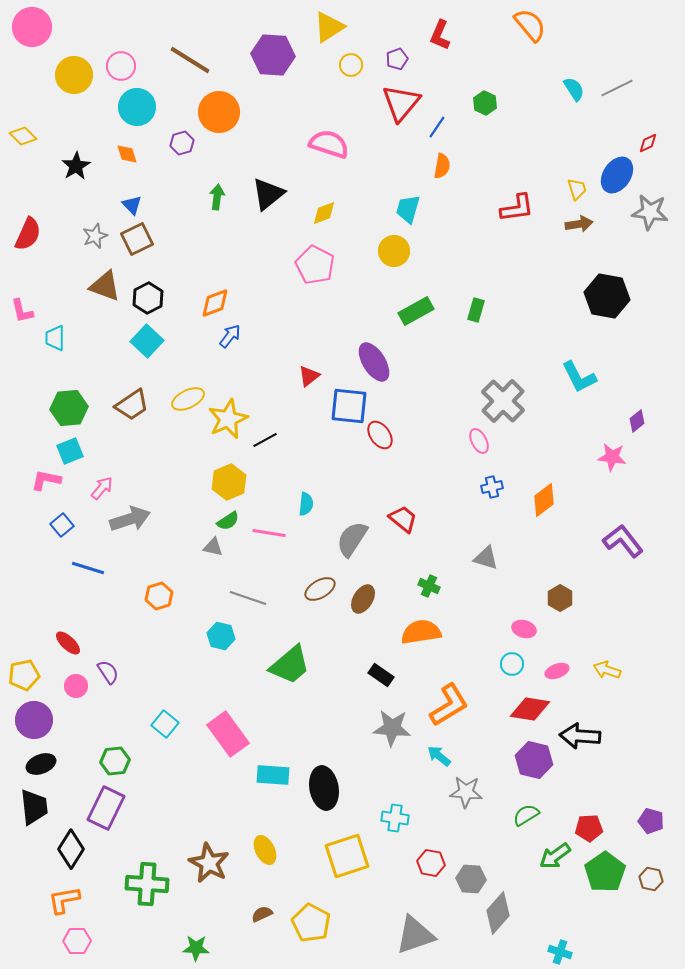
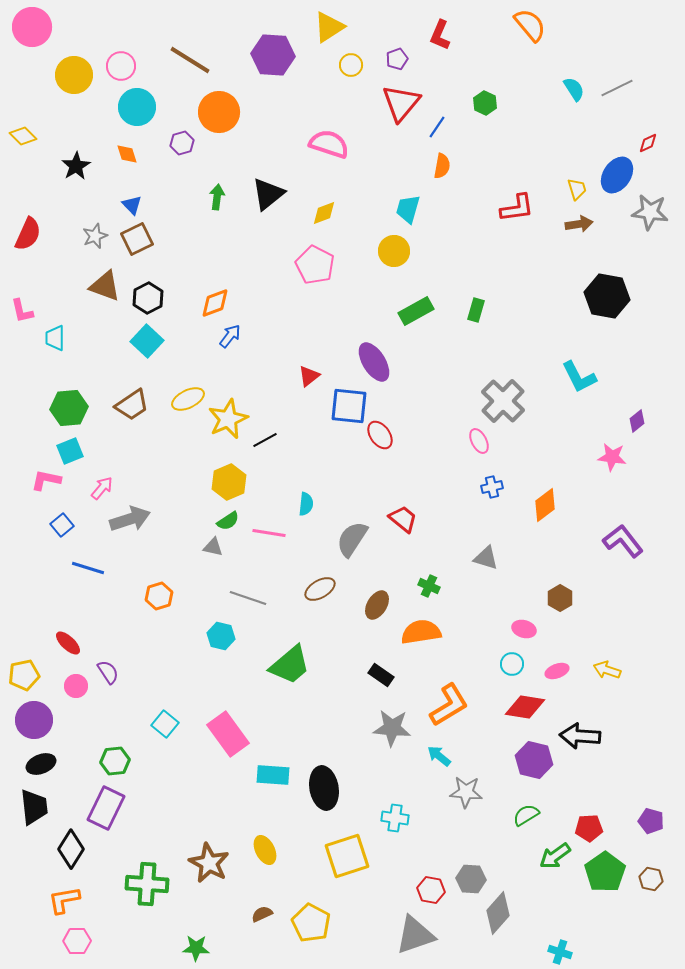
orange diamond at (544, 500): moved 1 px right, 5 px down
brown ellipse at (363, 599): moved 14 px right, 6 px down
red diamond at (530, 709): moved 5 px left, 2 px up
red hexagon at (431, 863): moved 27 px down
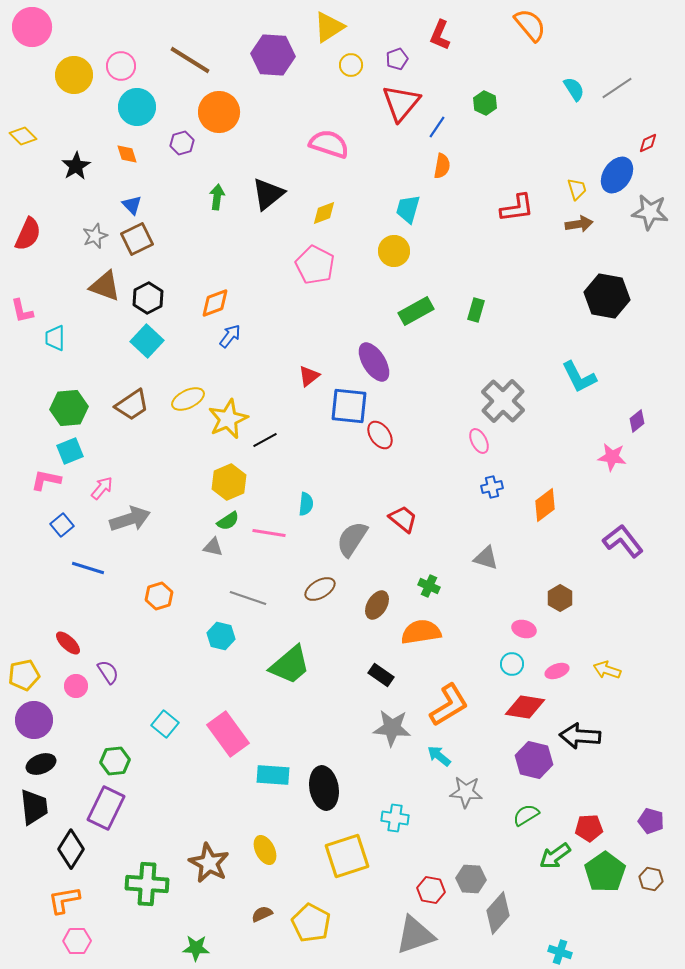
gray line at (617, 88): rotated 8 degrees counterclockwise
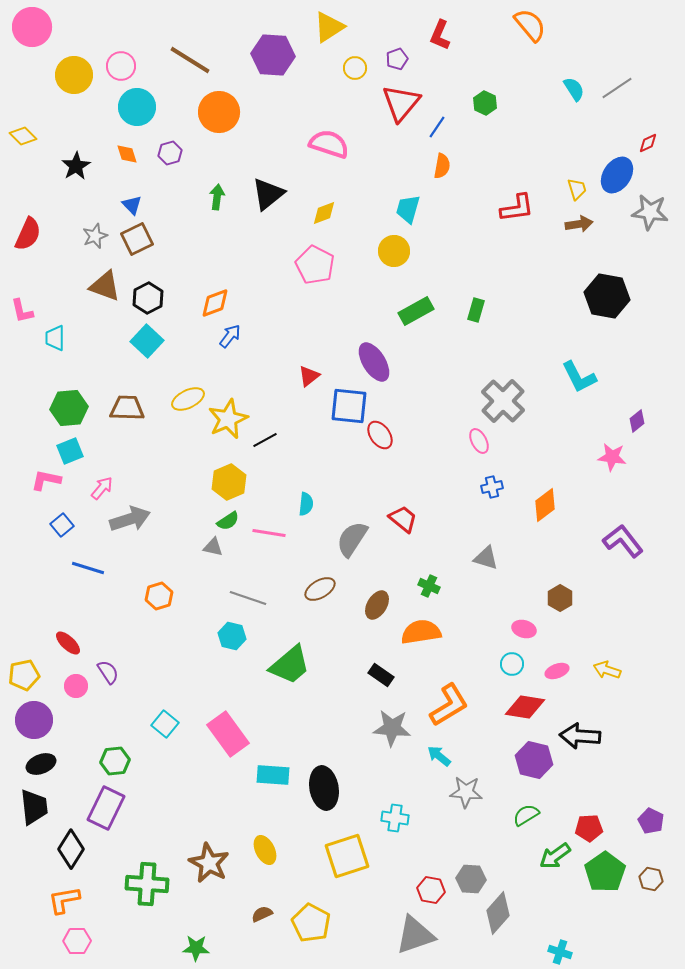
yellow circle at (351, 65): moved 4 px right, 3 px down
purple hexagon at (182, 143): moved 12 px left, 10 px down
brown trapezoid at (132, 405): moved 5 px left, 3 px down; rotated 144 degrees counterclockwise
cyan hexagon at (221, 636): moved 11 px right
purple pentagon at (651, 821): rotated 10 degrees clockwise
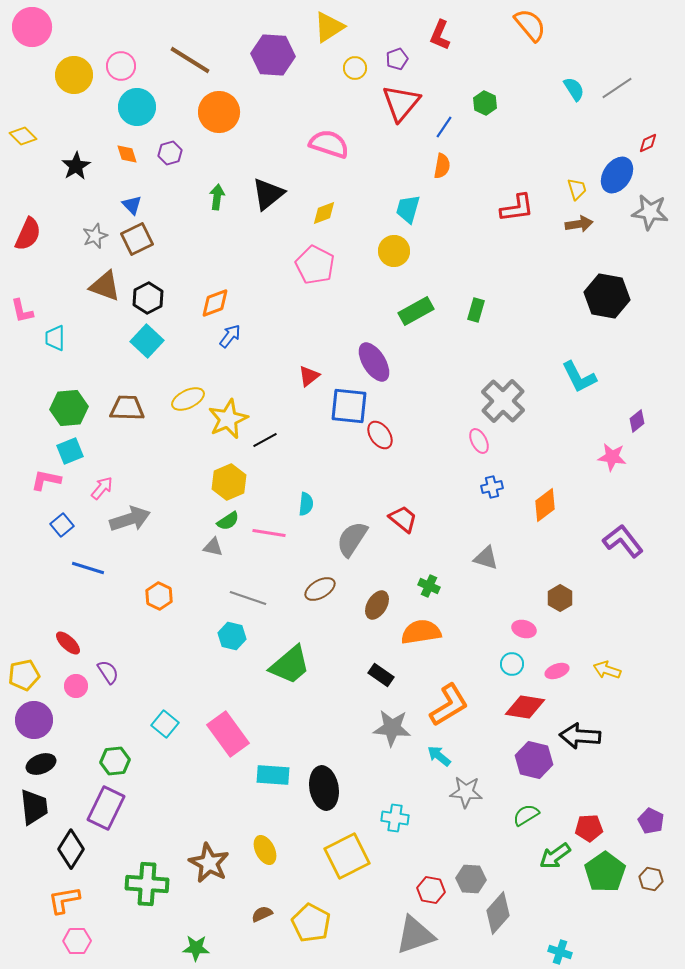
blue line at (437, 127): moved 7 px right
orange hexagon at (159, 596): rotated 16 degrees counterclockwise
yellow square at (347, 856): rotated 9 degrees counterclockwise
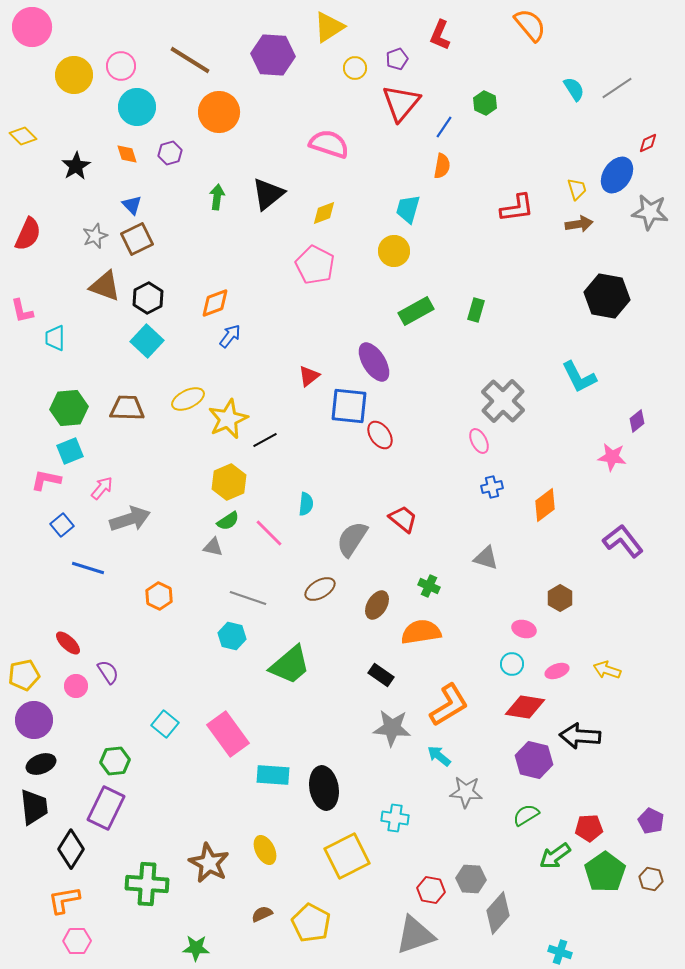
pink line at (269, 533): rotated 36 degrees clockwise
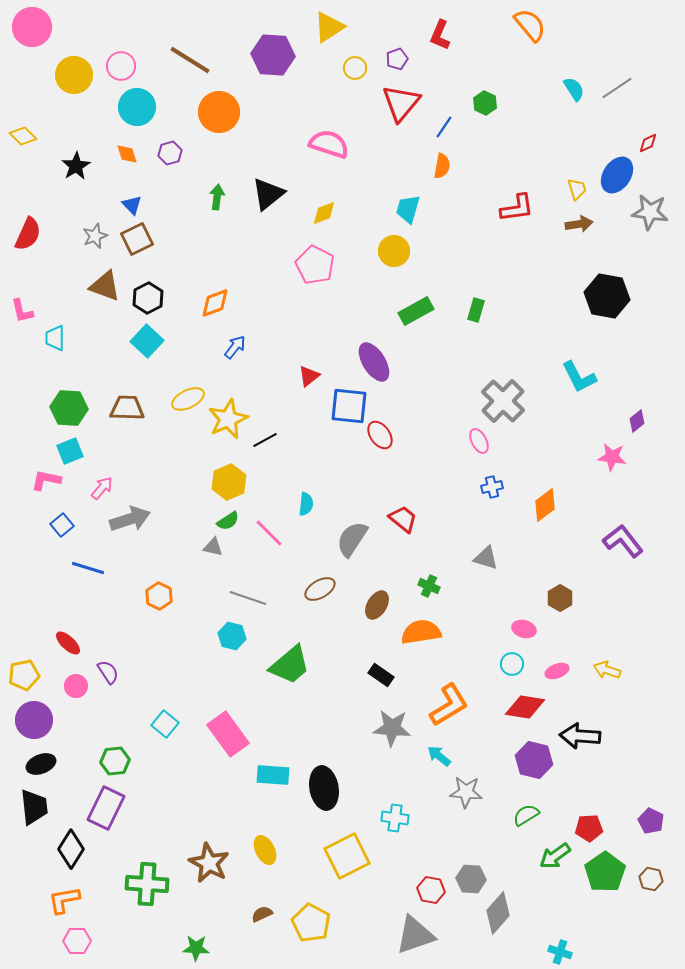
blue arrow at (230, 336): moved 5 px right, 11 px down
green hexagon at (69, 408): rotated 9 degrees clockwise
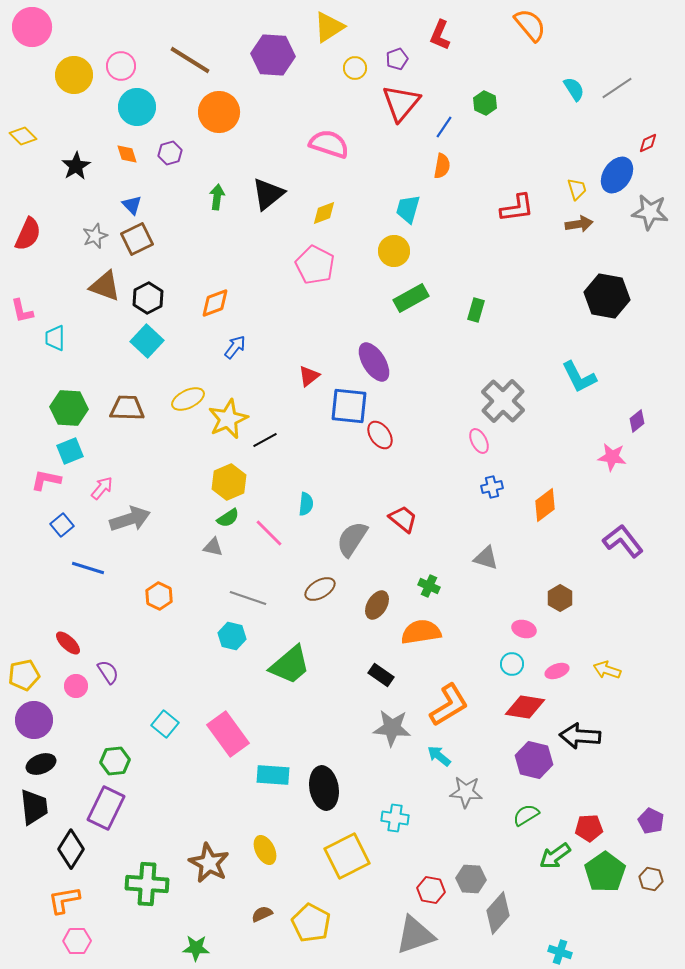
green rectangle at (416, 311): moved 5 px left, 13 px up
green semicircle at (228, 521): moved 3 px up
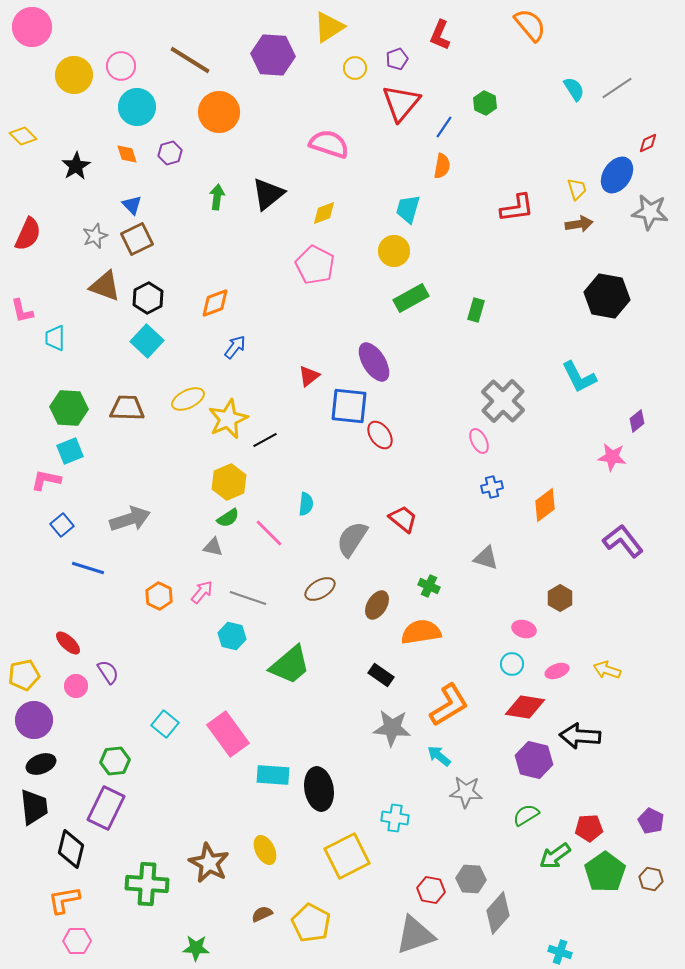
pink arrow at (102, 488): moved 100 px right, 104 px down
black ellipse at (324, 788): moved 5 px left, 1 px down
black diamond at (71, 849): rotated 18 degrees counterclockwise
